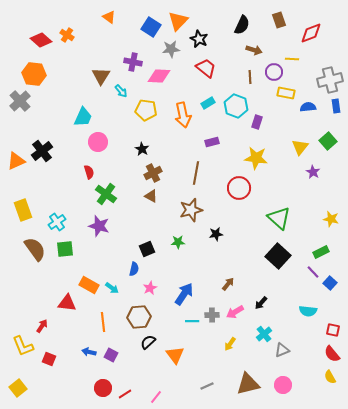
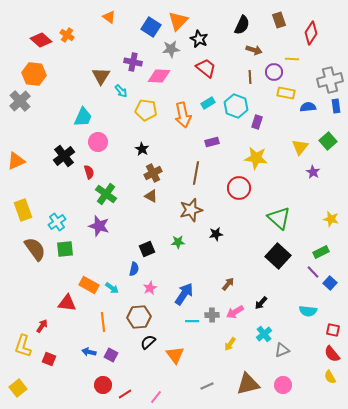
red diamond at (311, 33): rotated 35 degrees counterclockwise
black cross at (42, 151): moved 22 px right, 5 px down
yellow L-shape at (23, 346): rotated 40 degrees clockwise
red circle at (103, 388): moved 3 px up
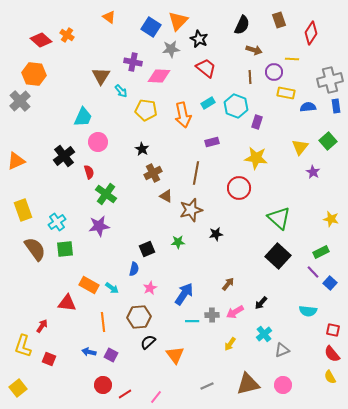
brown triangle at (151, 196): moved 15 px right
purple star at (99, 226): rotated 25 degrees counterclockwise
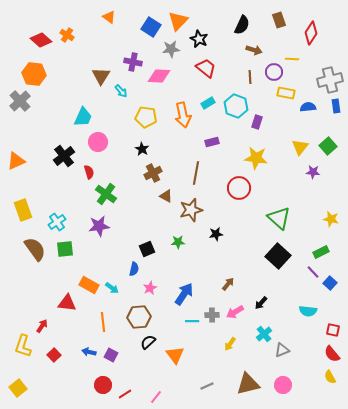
yellow pentagon at (146, 110): moved 7 px down
green square at (328, 141): moved 5 px down
purple star at (313, 172): rotated 24 degrees counterclockwise
red square at (49, 359): moved 5 px right, 4 px up; rotated 24 degrees clockwise
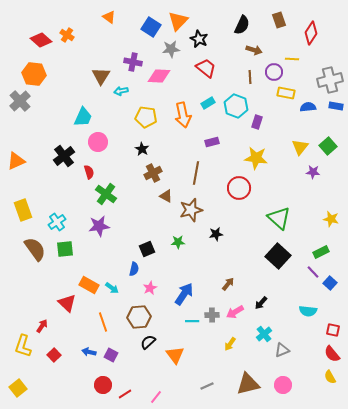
cyan arrow at (121, 91): rotated 120 degrees clockwise
blue rectangle at (336, 106): rotated 72 degrees counterclockwise
red triangle at (67, 303): rotated 36 degrees clockwise
orange line at (103, 322): rotated 12 degrees counterclockwise
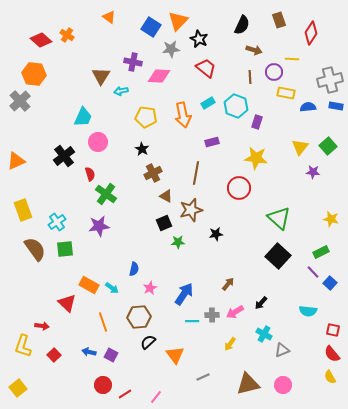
red semicircle at (89, 172): moved 1 px right, 2 px down
black square at (147, 249): moved 17 px right, 26 px up
red arrow at (42, 326): rotated 64 degrees clockwise
cyan cross at (264, 334): rotated 21 degrees counterclockwise
gray line at (207, 386): moved 4 px left, 9 px up
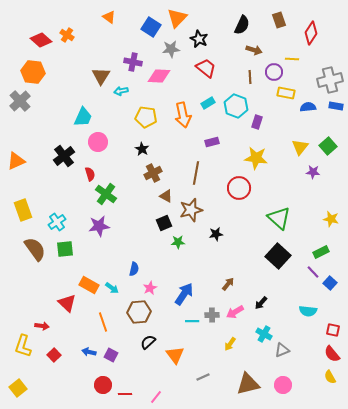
orange triangle at (178, 21): moved 1 px left, 3 px up
orange hexagon at (34, 74): moved 1 px left, 2 px up
brown hexagon at (139, 317): moved 5 px up
red line at (125, 394): rotated 32 degrees clockwise
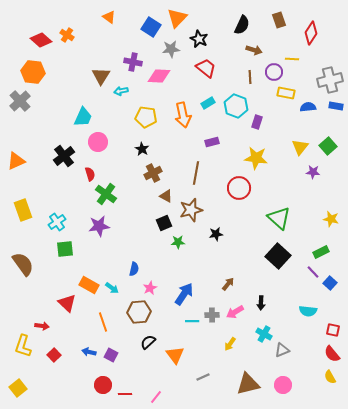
brown semicircle at (35, 249): moved 12 px left, 15 px down
black arrow at (261, 303): rotated 40 degrees counterclockwise
